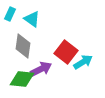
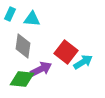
cyan triangle: rotated 30 degrees counterclockwise
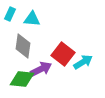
red square: moved 3 px left, 2 px down
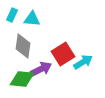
cyan rectangle: moved 2 px right, 1 px down
red square: rotated 20 degrees clockwise
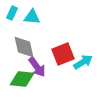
cyan rectangle: moved 2 px up
cyan triangle: moved 2 px up
gray diamond: moved 1 px right, 1 px down; rotated 20 degrees counterclockwise
red square: rotated 10 degrees clockwise
purple arrow: moved 4 px left, 2 px up; rotated 80 degrees clockwise
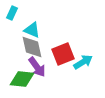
cyan triangle: moved 13 px down; rotated 18 degrees clockwise
gray diamond: moved 8 px right
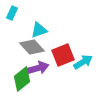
cyan triangle: moved 7 px right; rotated 42 degrees counterclockwise
gray diamond: rotated 30 degrees counterclockwise
red square: moved 1 px down
purple arrow: moved 1 px right, 1 px down; rotated 70 degrees counterclockwise
green diamond: rotated 45 degrees counterclockwise
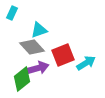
cyan arrow: moved 3 px right, 1 px down
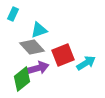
cyan rectangle: moved 1 px right, 1 px down
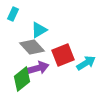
cyan triangle: rotated 12 degrees counterclockwise
